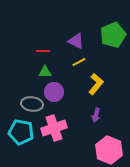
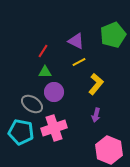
red line: rotated 56 degrees counterclockwise
gray ellipse: rotated 25 degrees clockwise
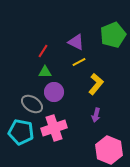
purple triangle: moved 1 px down
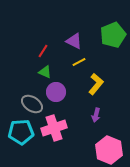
purple triangle: moved 2 px left, 1 px up
green triangle: rotated 24 degrees clockwise
purple circle: moved 2 px right
cyan pentagon: rotated 15 degrees counterclockwise
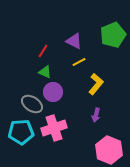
purple circle: moved 3 px left
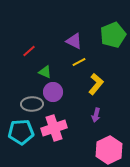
red line: moved 14 px left; rotated 16 degrees clockwise
gray ellipse: rotated 35 degrees counterclockwise
pink hexagon: rotated 12 degrees clockwise
